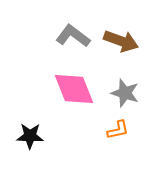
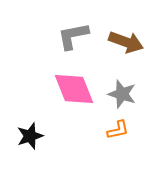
gray L-shape: rotated 48 degrees counterclockwise
brown arrow: moved 5 px right, 1 px down
gray star: moved 3 px left, 1 px down
black star: rotated 20 degrees counterclockwise
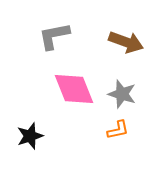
gray L-shape: moved 19 px left
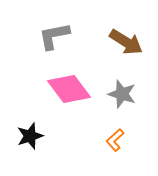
brown arrow: rotated 12 degrees clockwise
pink diamond: moved 5 px left; rotated 15 degrees counterclockwise
orange L-shape: moved 3 px left, 10 px down; rotated 150 degrees clockwise
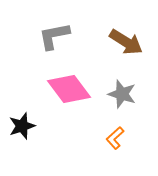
black star: moved 8 px left, 10 px up
orange L-shape: moved 2 px up
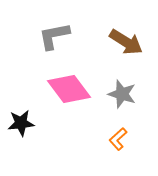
black star: moved 1 px left, 3 px up; rotated 12 degrees clockwise
orange L-shape: moved 3 px right, 1 px down
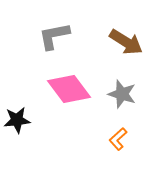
black star: moved 4 px left, 3 px up
